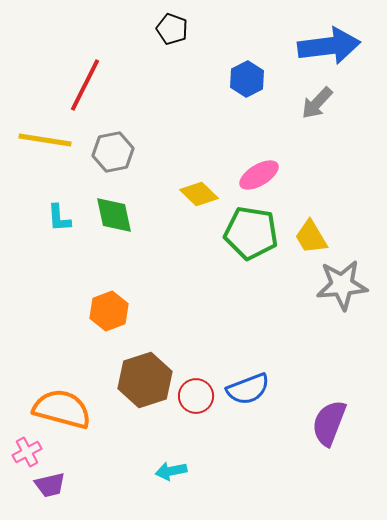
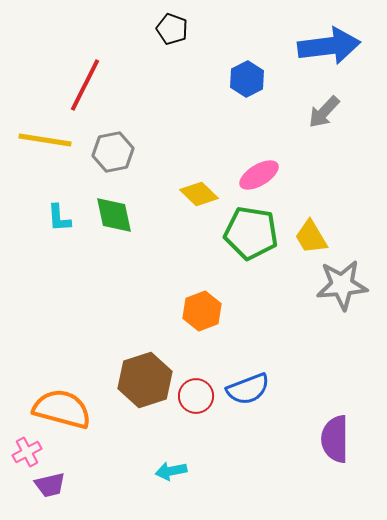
gray arrow: moved 7 px right, 9 px down
orange hexagon: moved 93 px right
purple semicircle: moved 6 px right, 16 px down; rotated 21 degrees counterclockwise
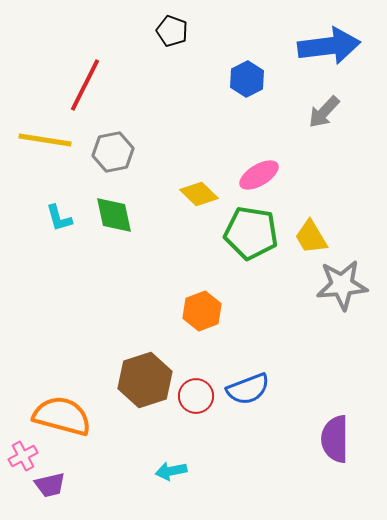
black pentagon: moved 2 px down
cyan L-shape: rotated 12 degrees counterclockwise
orange semicircle: moved 7 px down
pink cross: moved 4 px left, 4 px down
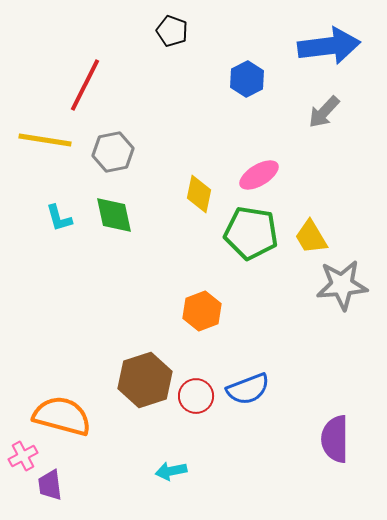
yellow diamond: rotated 57 degrees clockwise
purple trapezoid: rotated 96 degrees clockwise
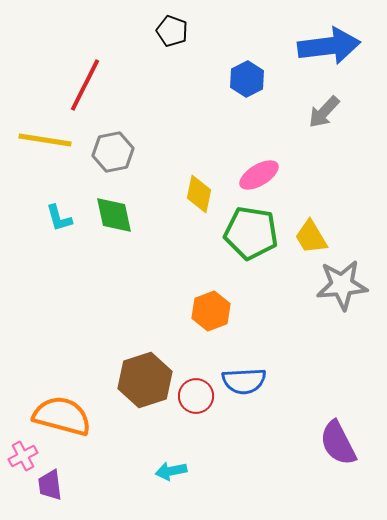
orange hexagon: moved 9 px right
blue semicircle: moved 4 px left, 8 px up; rotated 18 degrees clockwise
purple semicircle: moved 3 px right, 4 px down; rotated 27 degrees counterclockwise
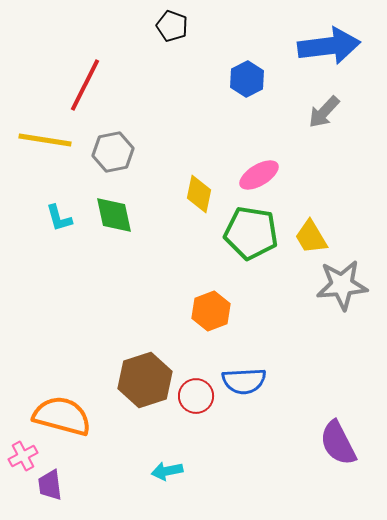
black pentagon: moved 5 px up
cyan arrow: moved 4 px left
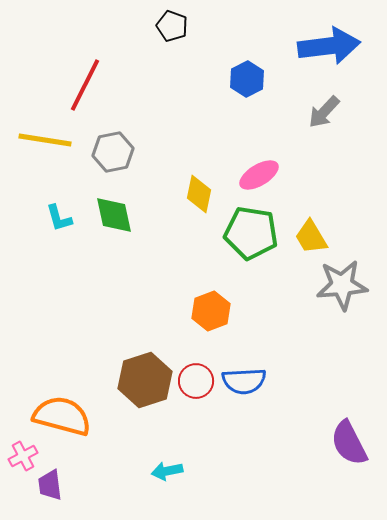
red circle: moved 15 px up
purple semicircle: moved 11 px right
